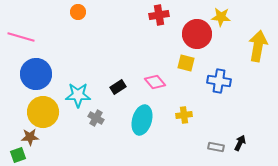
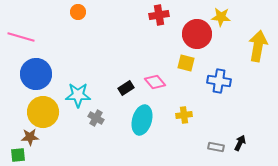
black rectangle: moved 8 px right, 1 px down
green square: rotated 14 degrees clockwise
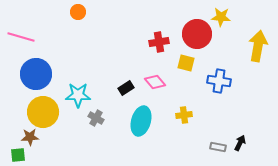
red cross: moved 27 px down
cyan ellipse: moved 1 px left, 1 px down
gray rectangle: moved 2 px right
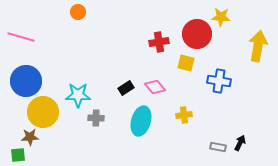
blue circle: moved 10 px left, 7 px down
pink diamond: moved 5 px down
gray cross: rotated 28 degrees counterclockwise
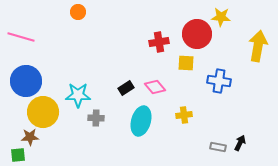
yellow square: rotated 12 degrees counterclockwise
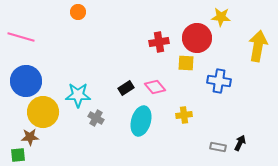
red circle: moved 4 px down
gray cross: rotated 28 degrees clockwise
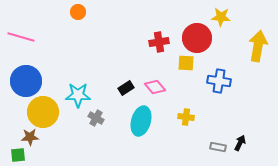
yellow cross: moved 2 px right, 2 px down; rotated 14 degrees clockwise
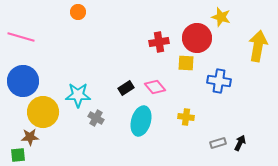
yellow star: rotated 12 degrees clockwise
blue circle: moved 3 px left
gray rectangle: moved 4 px up; rotated 28 degrees counterclockwise
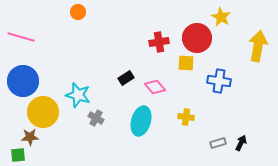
yellow star: rotated 12 degrees clockwise
black rectangle: moved 10 px up
cyan star: rotated 15 degrees clockwise
black arrow: moved 1 px right
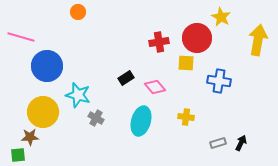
yellow arrow: moved 6 px up
blue circle: moved 24 px right, 15 px up
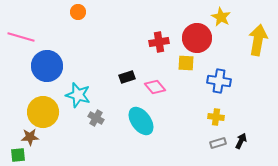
black rectangle: moved 1 px right, 1 px up; rotated 14 degrees clockwise
yellow cross: moved 30 px right
cyan ellipse: rotated 52 degrees counterclockwise
black arrow: moved 2 px up
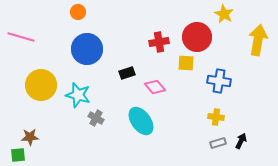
yellow star: moved 3 px right, 3 px up
red circle: moved 1 px up
blue circle: moved 40 px right, 17 px up
black rectangle: moved 4 px up
yellow circle: moved 2 px left, 27 px up
